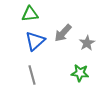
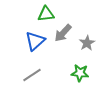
green triangle: moved 16 px right
gray line: rotated 72 degrees clockwise
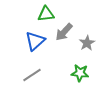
gray arrow: moved 1 px right, 1 px up
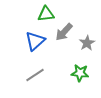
gray line: moved 3 px right
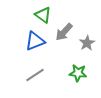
green triangle: moved 3 px left, 1 px down; rotated 42 degrees clockwise
blue triangle: rotated 20 degrees clockwise
green star: moved 2 px left
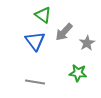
blue triangle: rotated 45 degrees counterclockwise
gray line: moved 7 px down; rotated 42 degrees clockwise
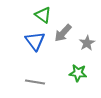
gray arrow: moved 1 px left, 1 px down
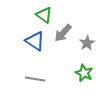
green triangle: moved 1 px right
blue triangle: rotated 20 degrees counterclockwise
green star: moved 6 px right; rotated 18 degrees clockwise
gray line: moved 3 px up
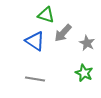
green triangle: moved 2 px right; rotated 18 degrees counterclockwise
gray star: rotated 14 degrees counterclockwise
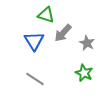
blue triangle: moved 1 px left; rotated 25 degrees clockwise
gray line: rotated 24 degrees clockwise
